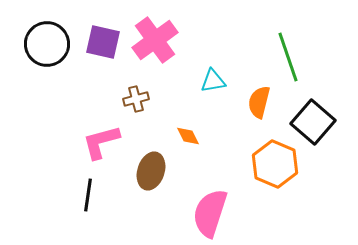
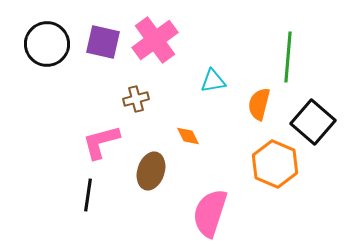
green line: rotated 24 degrees clockwise
orange semicircle: moved 2 px down
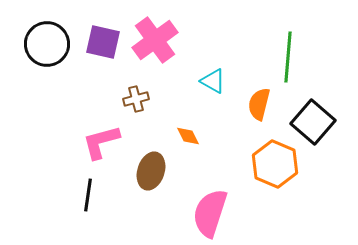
cyan triangle: rotated 40 degrees clockwise
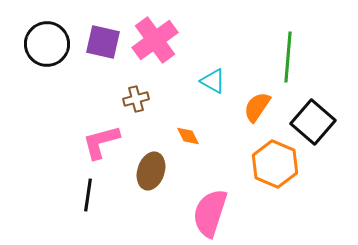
orange semicircle: moved 2 px left, 3 px down; rotated 20 degrees clockwise
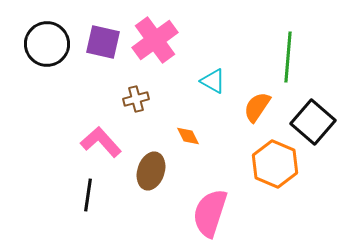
pink L-shape: rotated 63 degrees clockwise
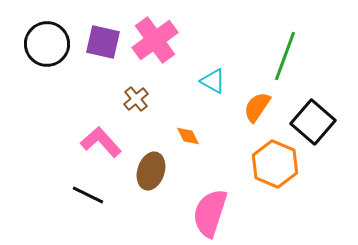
green line: moved 3 px left, 1 px up; rotated 15 degrees clockwise
brown cross: rotated 25 degrees counterclockwise
black line: rotated 72 degrees counterclockwise
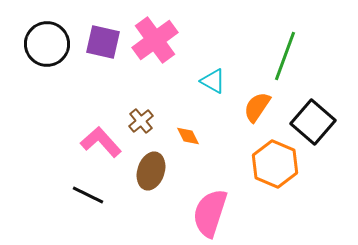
brown cross: moved 5 px right, 22 px down
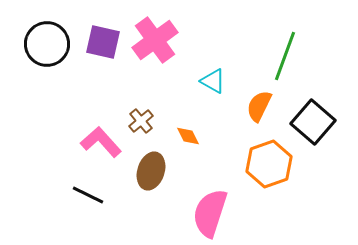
orange semicircle: moved 2 px right, 1 px up; rotated 8 degrees counterclockwise
orange hexagon: moved 6 px left; rotated 18 degrees clockwise
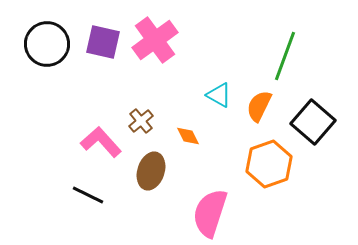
cyan triangle: moved 6 px right, 14 px down
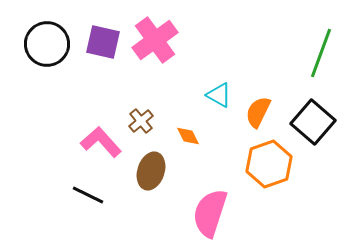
green line: moved 36 px right, 3 px up
orange semicircle: moved 1 px left, 6 px down
